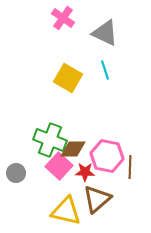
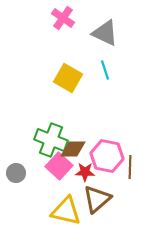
green cross: moved 1 px right
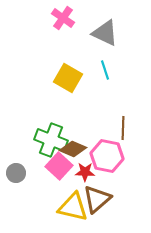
brown diamond: rotated 24 degrees clockwise
brown line: moved 7 px left, 39 px up
yellow triangle: moved 7 px right, 4 px up
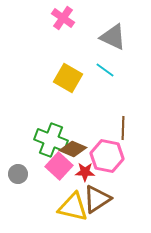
gray triangle: moved 8 px right, 4 px down
cyan line: rotated 36 degrees counterclockwise
gray circle: moved 2 px right, 1 px down
brown triangle: rotated 8 degrees clockwise
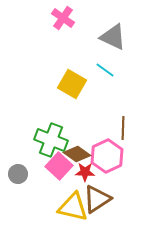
yellow square: moved 4 px right, 6 px down
brown diamond: moved 4 px right, 5 px down; rotated 12 degrees clockwise
pink hexagon: rotated 24 degrees clockwise
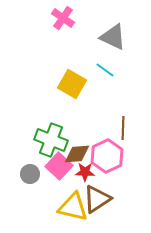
brown diamond: rotated 40 degrees counterclockwise
gray circle: moved 12 px right
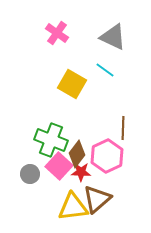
pink cross: moved 6 px left, 15 px down
brown diamond: rotated 48 degrees counterclockwise
red star: moved 4 px left
brown triangle: rotated 8 degrees counterclockwise
yellow triangle: rotated 20 degrees counterclockwise
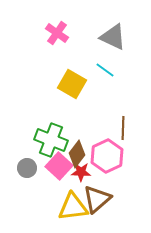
gray circle: moved 3 px left, 6 px up
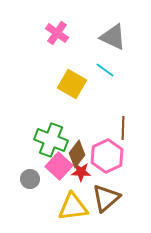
gray circle: moved 3 px right, 11 px down
brown triangle: moved 9 px right, 1 px up
